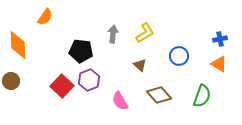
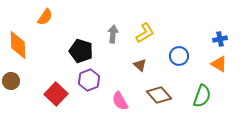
black pentagon: rotated 10 degrees clockwise
red square: moved 6 px left, 8 px down
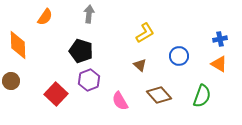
gray arrow: moved 24 px left, 20 px up
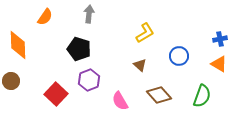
black pentagon: moved 2 px left, 2 px up
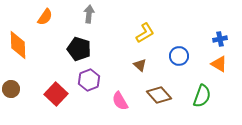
brown circle: moved 8 px down
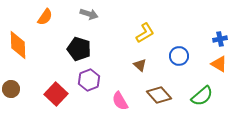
gray arrow: rotated 102 degrees clockwise
green semicircle: rotated 30 degrees clockwise
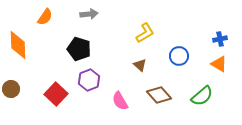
gray arrow: rotated 24 degrees counterclockwise
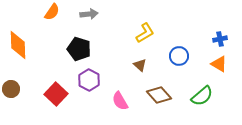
orange semicircle: moved 7 px right, 5 px up
purple hexagon: rotated 10 degrees counterclockwise
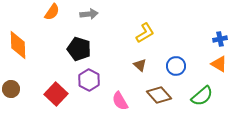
blue circle: moved 3 px left, 10 px down
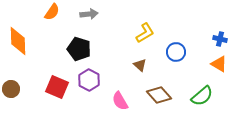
blue cross: rotated 24 degrees clockwise
orange diamond: moved 4 px up
blue circle: moved 14 px up
red square: moved 1 px right, 7 px up; rotated 20 degrees counterclockwise
